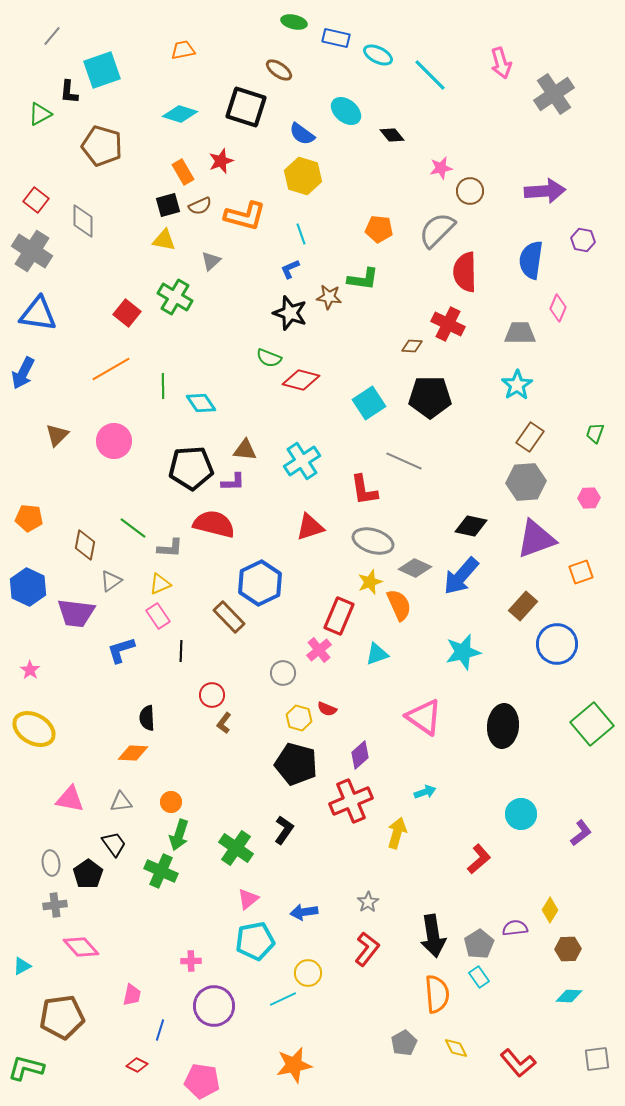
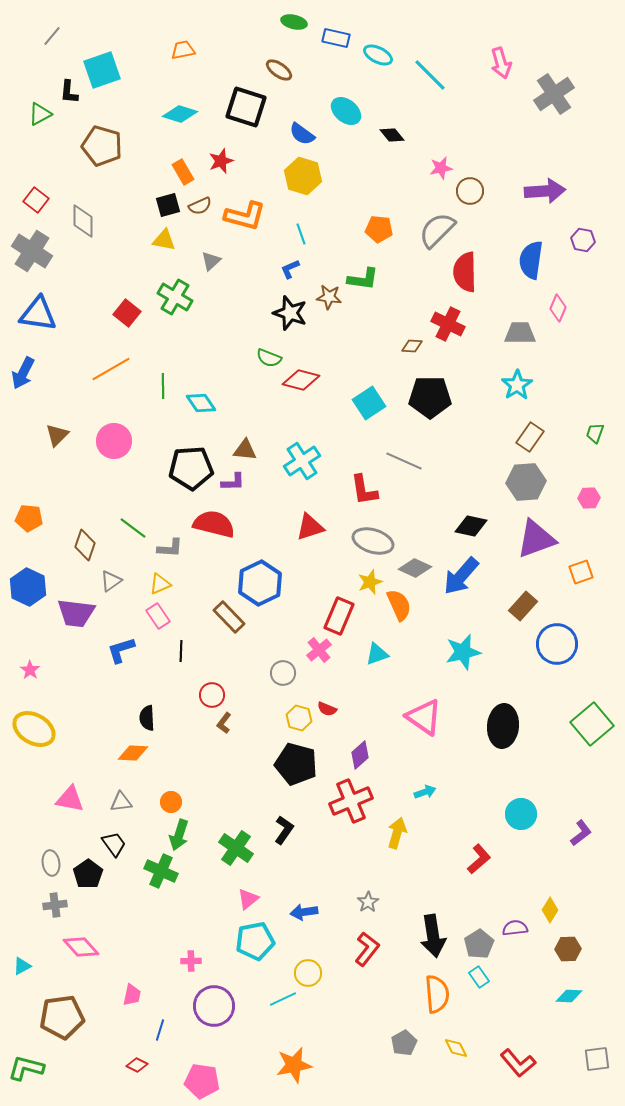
brown diamond at (85, 545): rotated 8 degrees clockwise
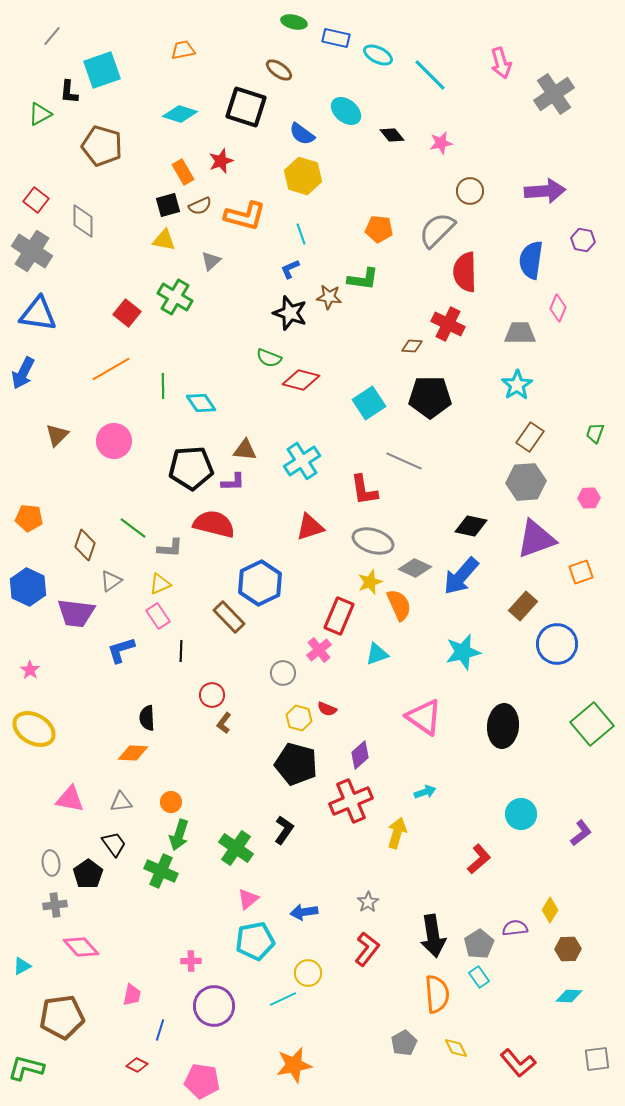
pink star at (441, 168): moved 25 px up
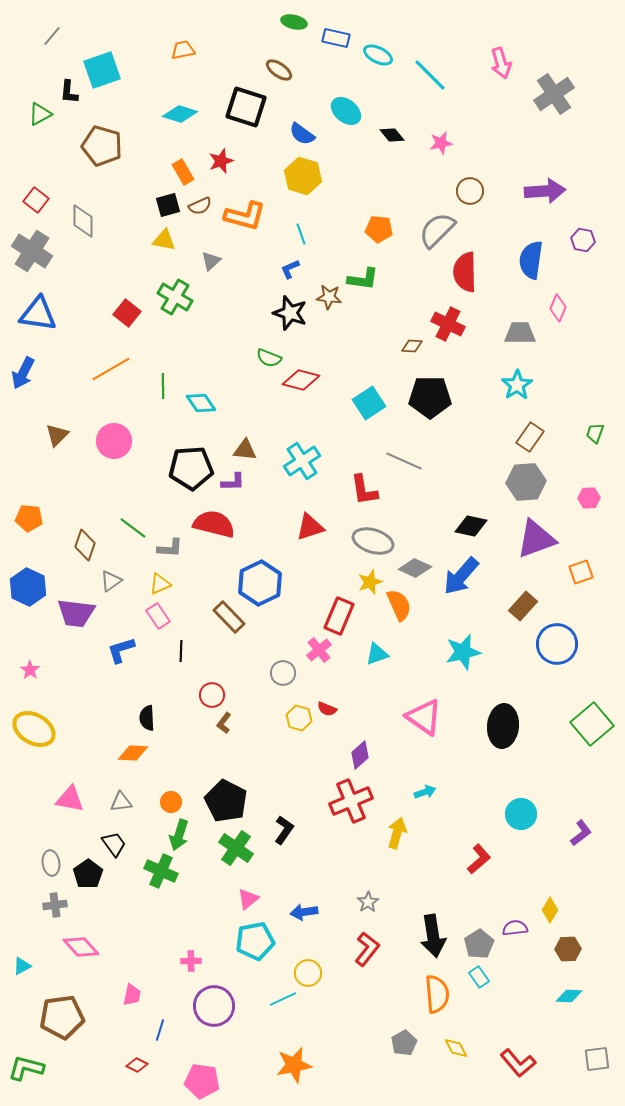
black pentagon at (296, 764): moved 70 px left, 37 px down; rotated 12 degrees clockwise
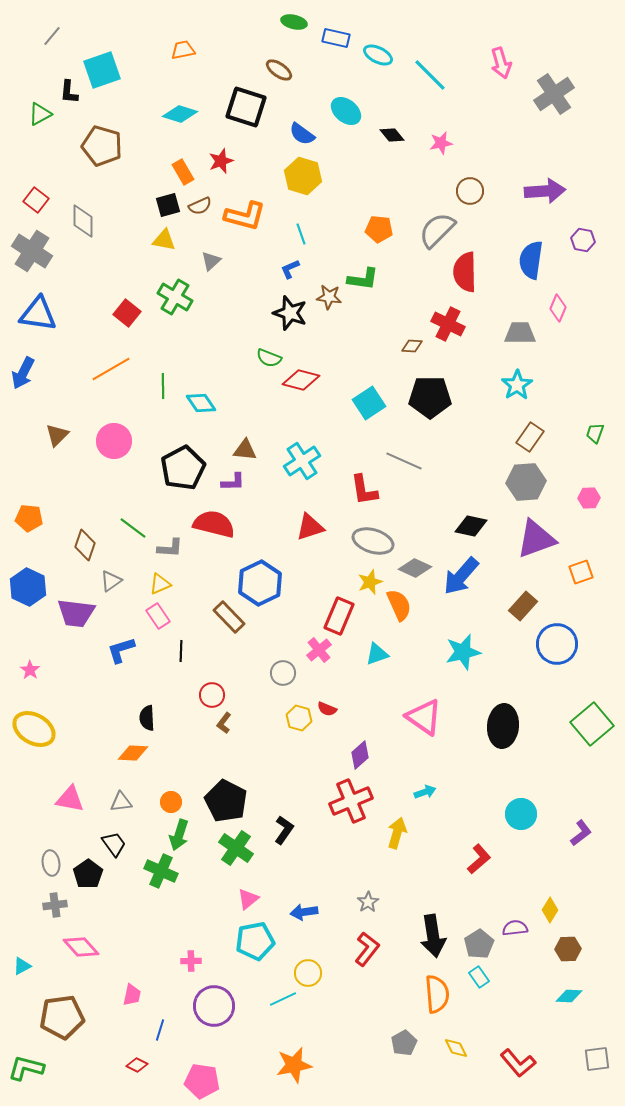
black pentagon at (191, 468): moved 8 px left; rotated 24 degrees counterclockwise
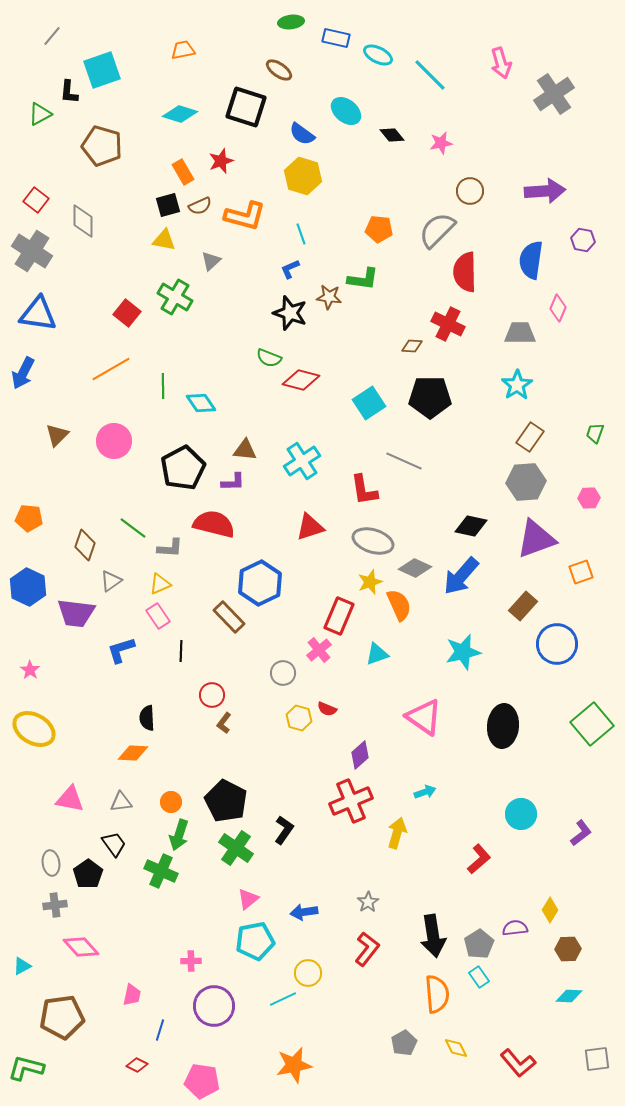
green ellipse at (294, 22): moved 3 px left; rotated 20 degrees counterclockwise
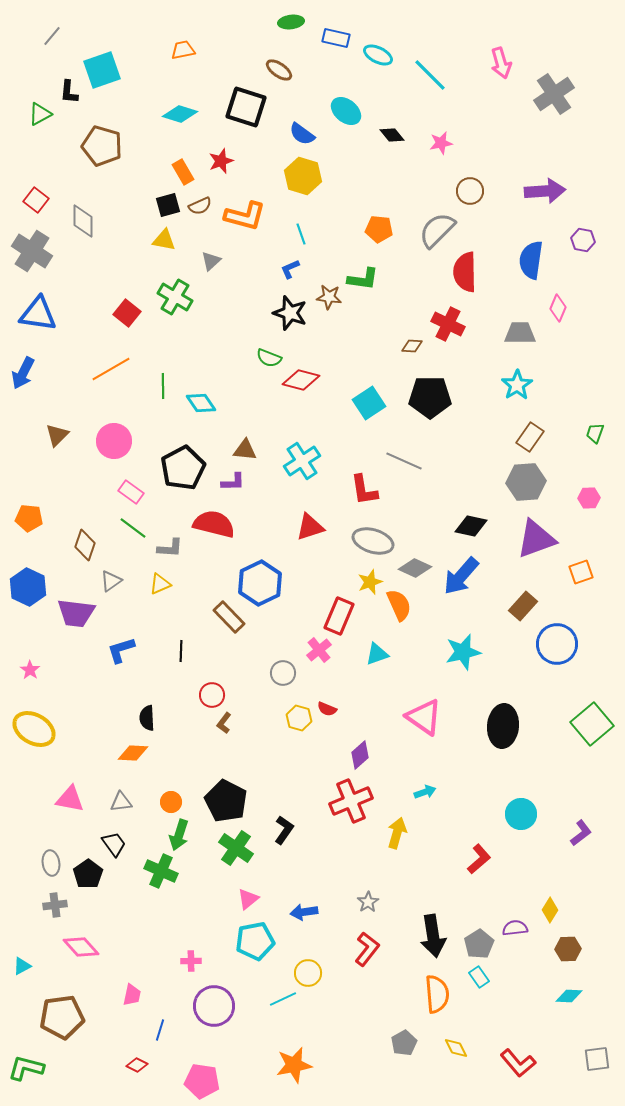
pink rectangle at (158, 616): moved 27 px left, 124 px up; rotated 20 degrees counterclockwise
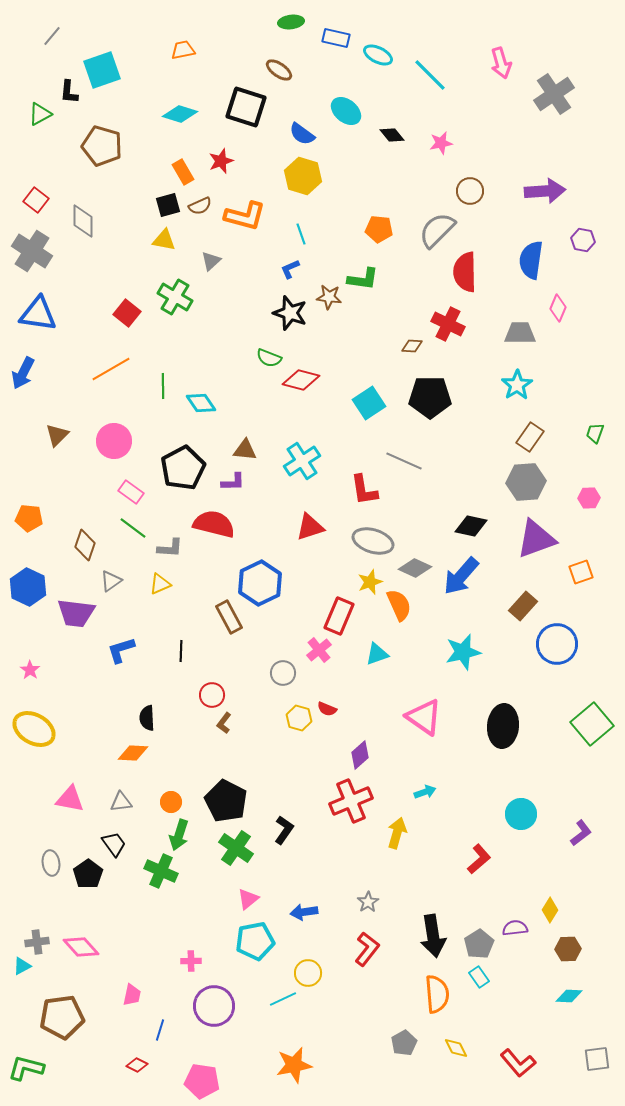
brown rectangle at (229, 617): rotated 16 degrees clockwise
gray cross at (55, 905): moved 18 px left, 37 px down
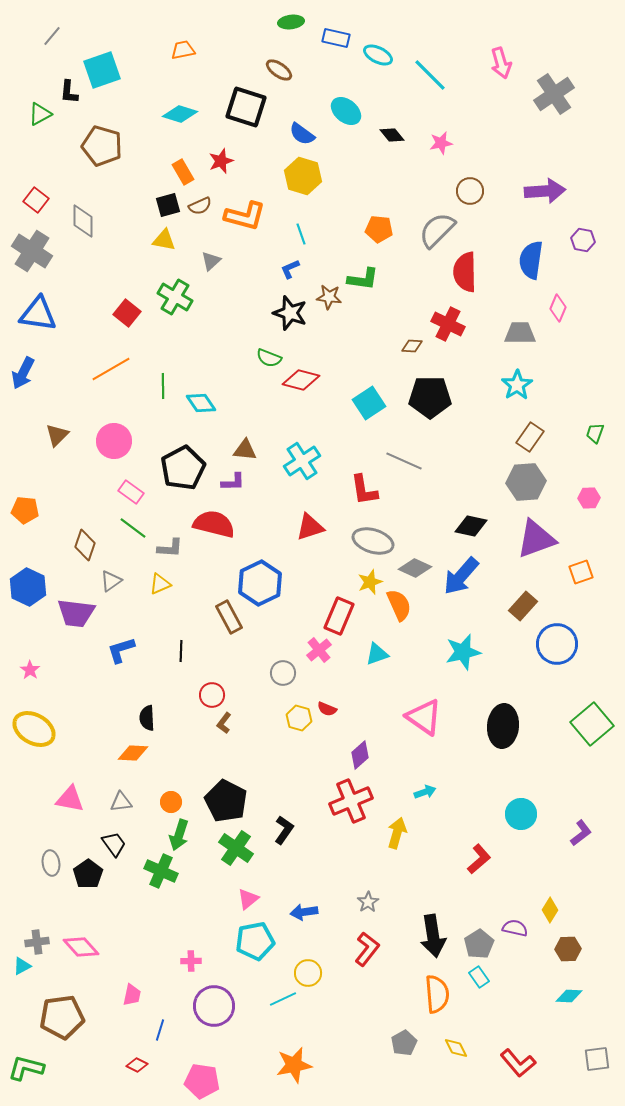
orange pentagon at (29, 518): moved 4 px left, 8 px up
purple semicircle at (515, 928): rotated 20 degrees clockwise
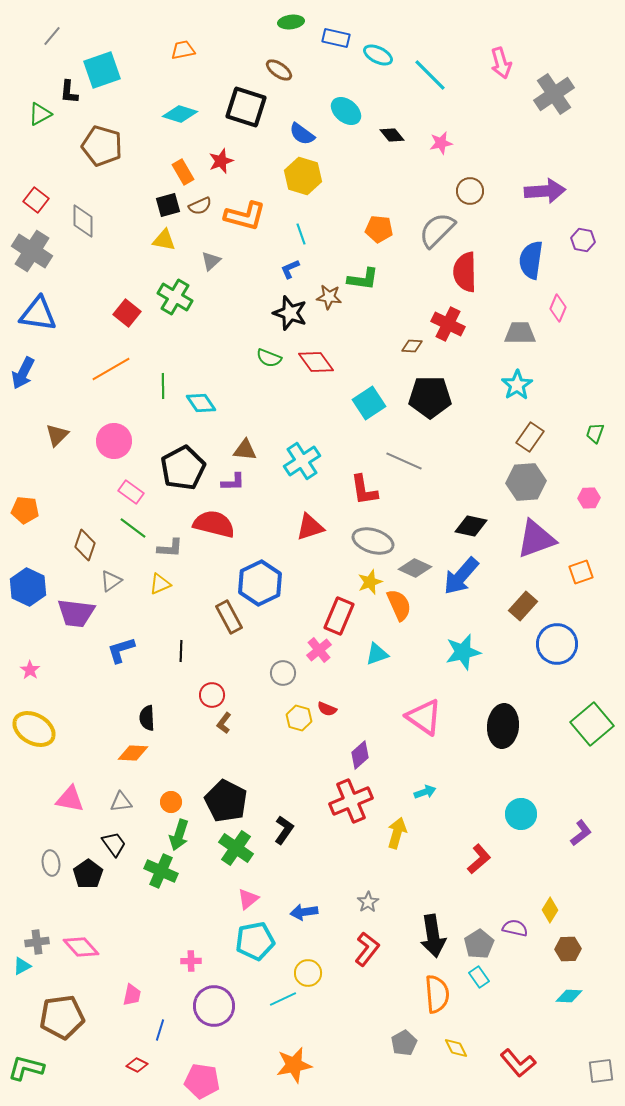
red diamond at (301, 380): moved 15 px right, 18 px up; rotated 39 degrees clockwise
gray square at (597, 1059): moved 4 px right, 12 px down
